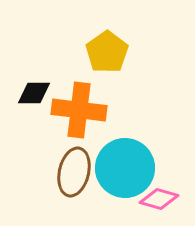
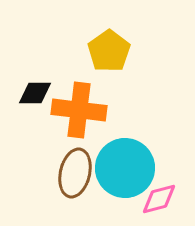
yellow pentagon: moved 2 px right, 1 px up
black diamond: moved 1 px right
brown ellipse: moved 1 px right, 1 px down
pink diamond: rotated 30 degrees counterclockwise
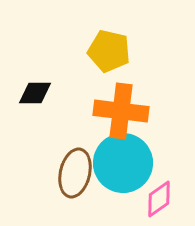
yellow pentagon: rotated 24 degrees counterclockwise
orange cross: moved 42 px right, 1 px down
cyan circle: moved 2 px left, 5 px up
pink diamond: rotated 21 degrees counterclockwise
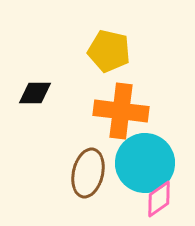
cyan circle: moved 22 px right
brown ellipse: moved 13 px right
